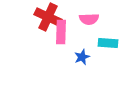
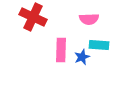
red cross: moved 15 px left
pink rectangle: moved 18 px down
cyan rectangle: moved 9 px left, 2 px down
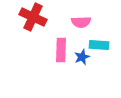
pink semicircle: moved 8 px left, 3 px down
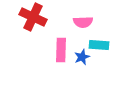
pink semicircle: moved 2 px right
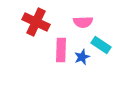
red cross: moved 3 px right, 5 px down
cyan rectangle: moved 2 px right; rotated 30 degrees clockwise
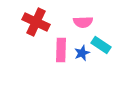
blue star: moved 4 px up
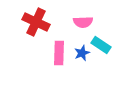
pink rectangle: moved 2 px left, 3 px down
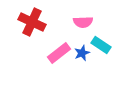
red cross: moved 4 px left
pink rectangle: rotated 50 degrees clockwise
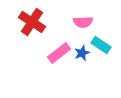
red cross: rotated 8 degrees clockwise
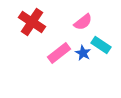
pink semicircle: rotated 36 degrees counterclockwise
blue star: moved 1 px right; rotated 21 degrees counterclockwise
